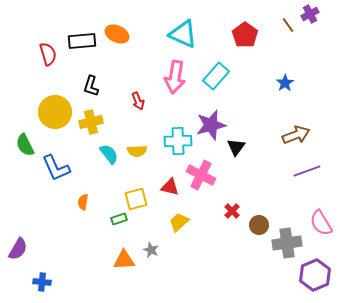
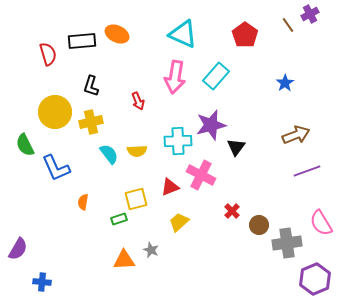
red triangle: rotated 36 degrees counterclockwise
purple hexagon: moved 4 px down
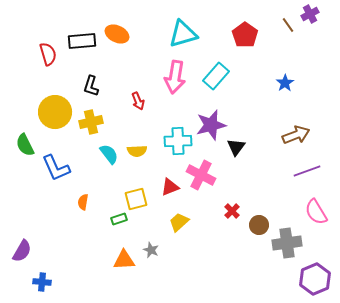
cyan triangle: rotated 40 degrees counterclockwise
pink semicircle: moved 5 px left, 11 px up
purple semicircle: moved 4 px right, 2 px down
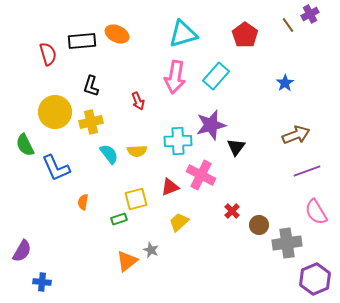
orange triangle: moved 3 px right, 1 px down; rotated 35 degrees counterclockwise
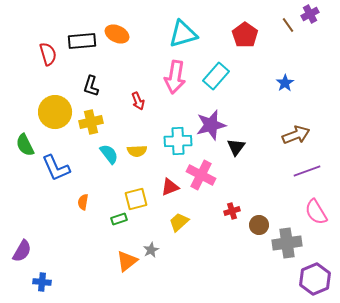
red cross: rotated 28 degrees clockwise
gray star: rotated 21 degrees clockwise
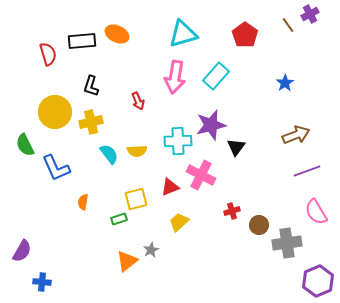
purple hexagon: moved 3 px right, 2 px down
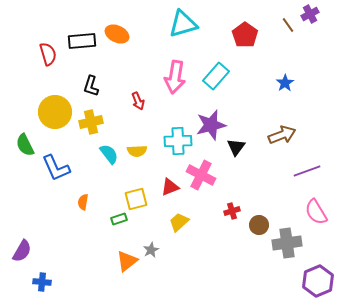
cyan triangle: moved 10 px up
brown arrow: moved 14 px left
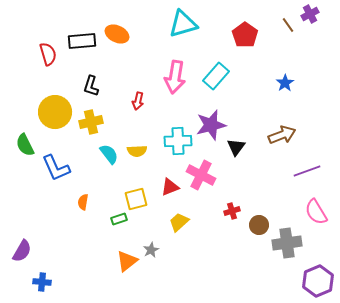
red arrow: rotated 36 degrees clockwise
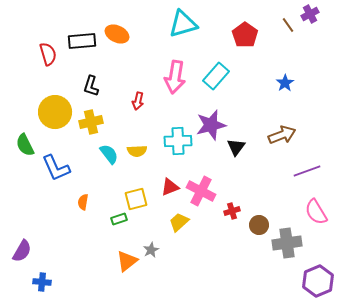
pink cross: moved 16 px down
